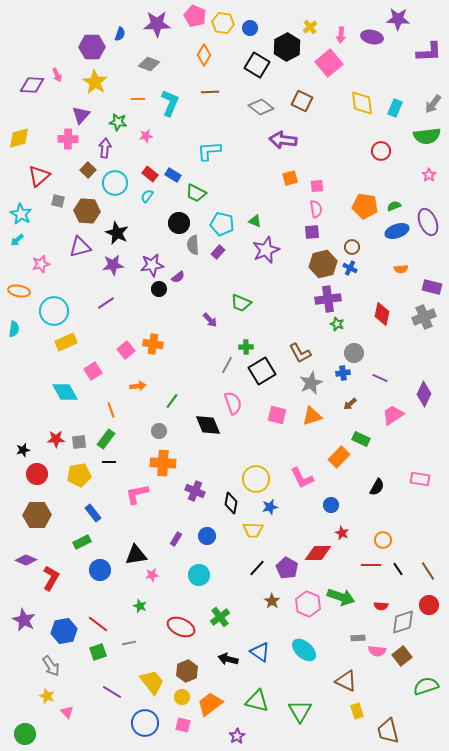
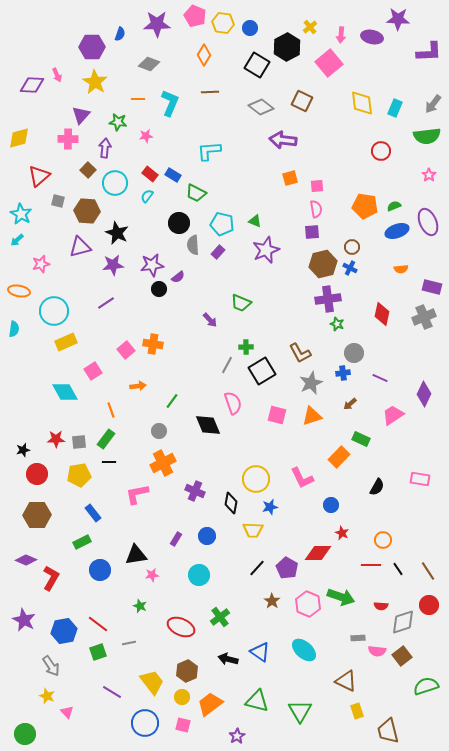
orange cross at (163, 463): rotated 30 degrees counterclockwise
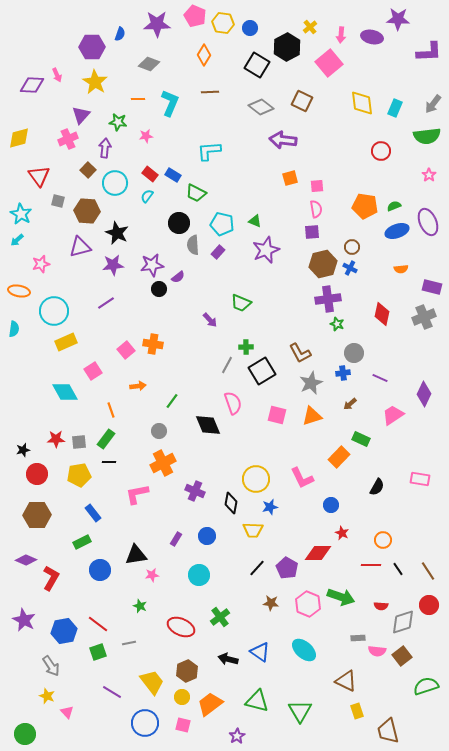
pink cross at (68, 139): rotated 24 degrees counterclockwise
red triangle at (39, 176): rotated 25 degrees counterclockwise
brown star at (272, 601): moved 1 px left, 2 px down; rotated 28 degrees counterclockwise
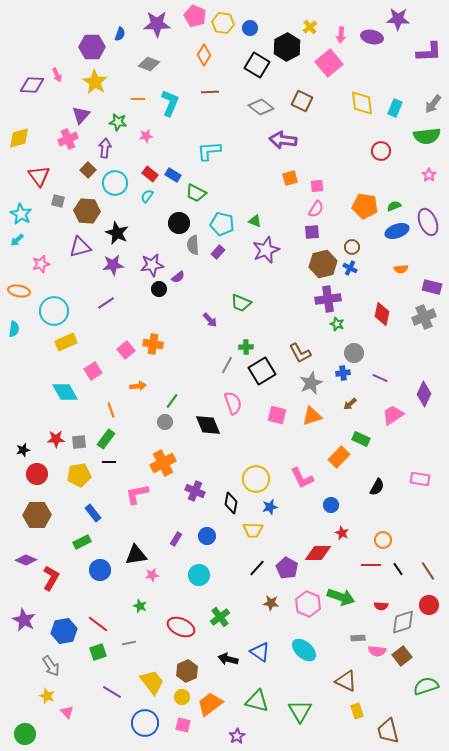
pink semicircle at (316, 209): rotated 42 degrees clockwise
gray circle at (159, 431): moved 6 px right, 9 px up
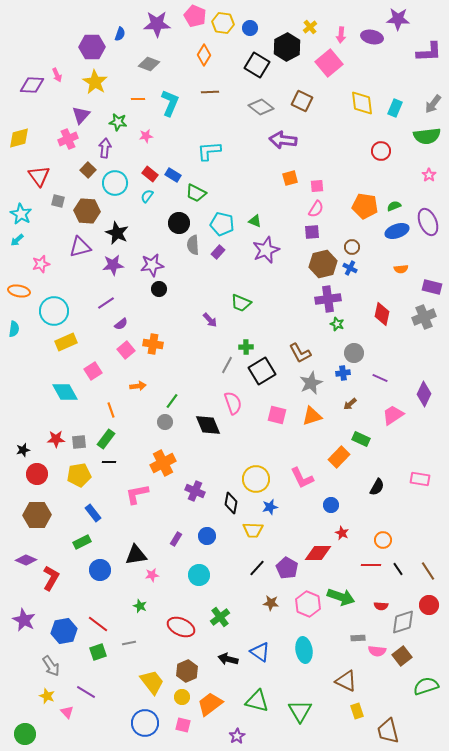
purple semicircle at (178, 277): moved 57 px left, 47 px down
cyan ellipse at (304, 650): rotated 40 degrees clockwise
purple line at (112, 692): moved 26 px left
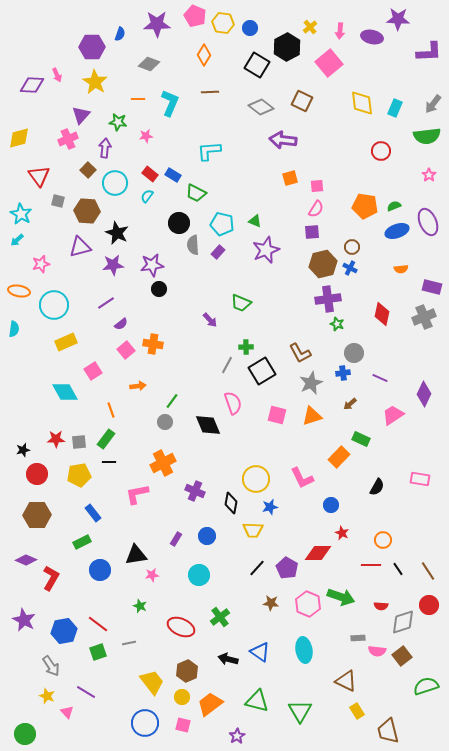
pink arrow at (341, 35): moved 1 px left, 4 px up
cyan circle at (54, 311): moved 6 px up
yellow rectangle at (357, 711): rotated 14 degrees counterclockwise
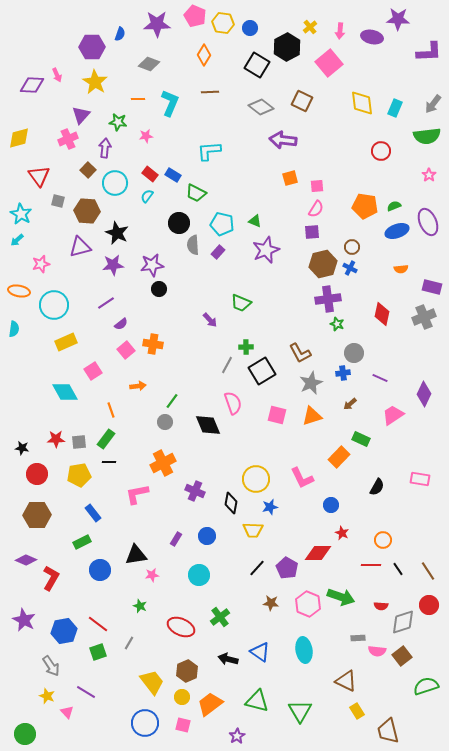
black star at (23, 450): moved 1 px left, 2 px up; rotated 24 degrees clockwise
gray line at (129, 643): rotated 48 degrees counterclockwise
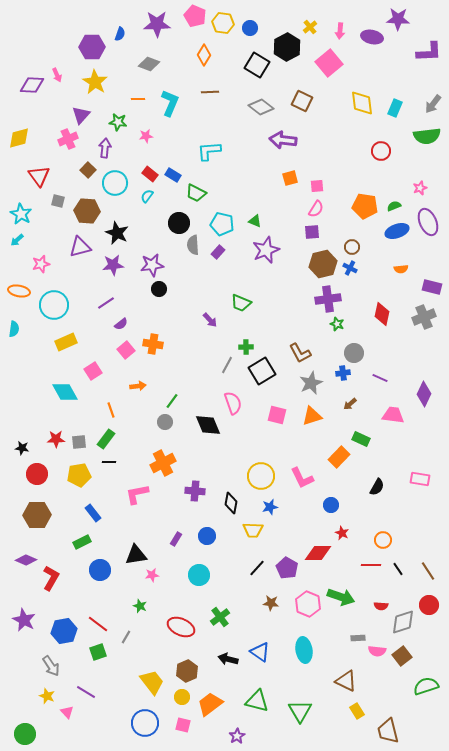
pink star at (429, 175): moved 9 px left, 13 px down; rotated 16 degrees clockwise
pink trapezoid at (393, 415): rotated 40 degrees clockwise
yellow circle at (256, 479): moved 5 px right, 3 px up
purple cross at (195, 491): rotated 18 degrees counterclockwise
gray line at (129, 643): moved 3 px left, 6 px up
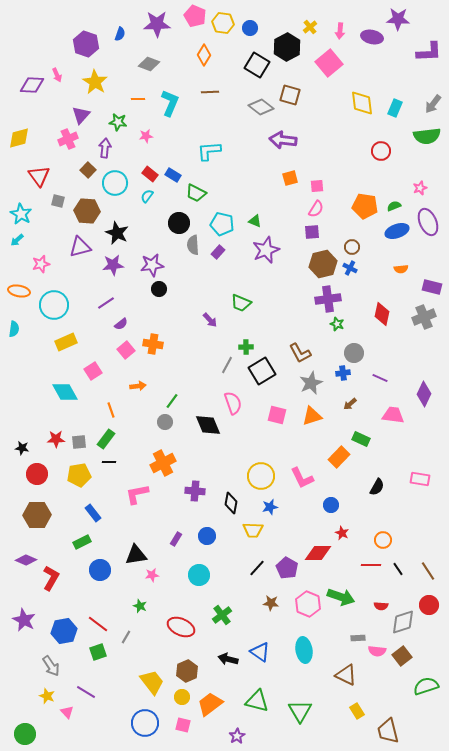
purple hexagon at (92, 47): moved 6 px left, 3 px up; rotated 20 degrees clockwise
brown square at (302, 101): moved 12 px left, 6 px up; rotated 10 degrees counterclockwise
green cross at (220, 617): moved 2 px right, 2 px up
brown triangle at (346, 681): moved 6 px up
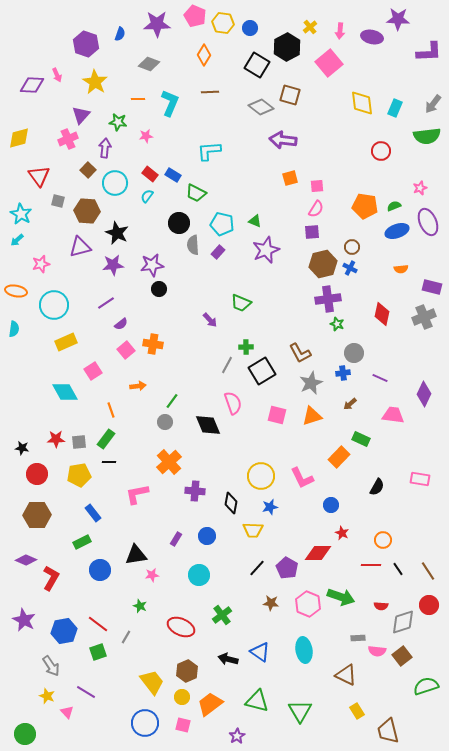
orange ellipse at (19, 291): moved 3 px left
orange cross at (163, 463): moved 6 px right, 1 px up; rotated 15 degrees counterclockwise
